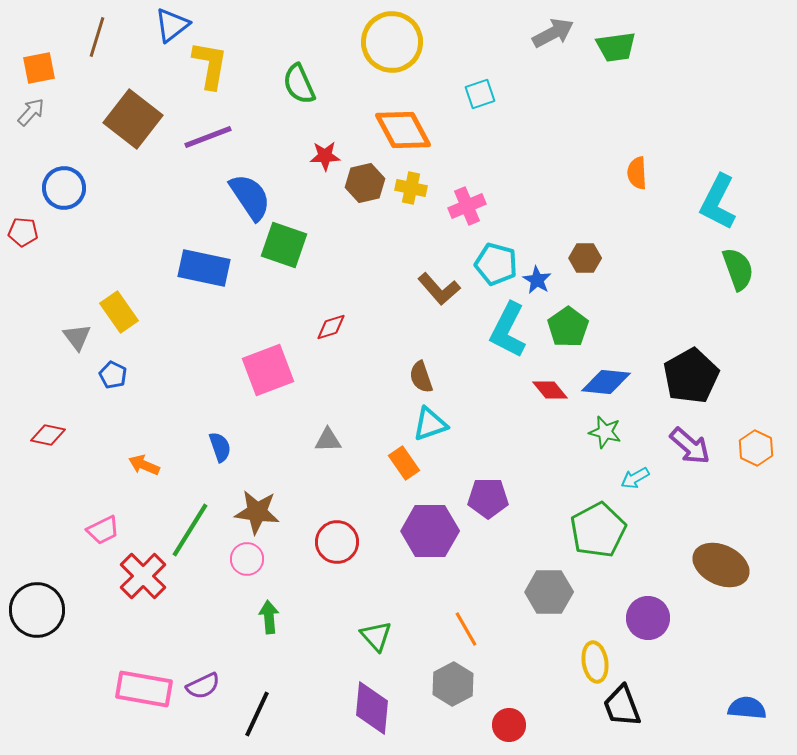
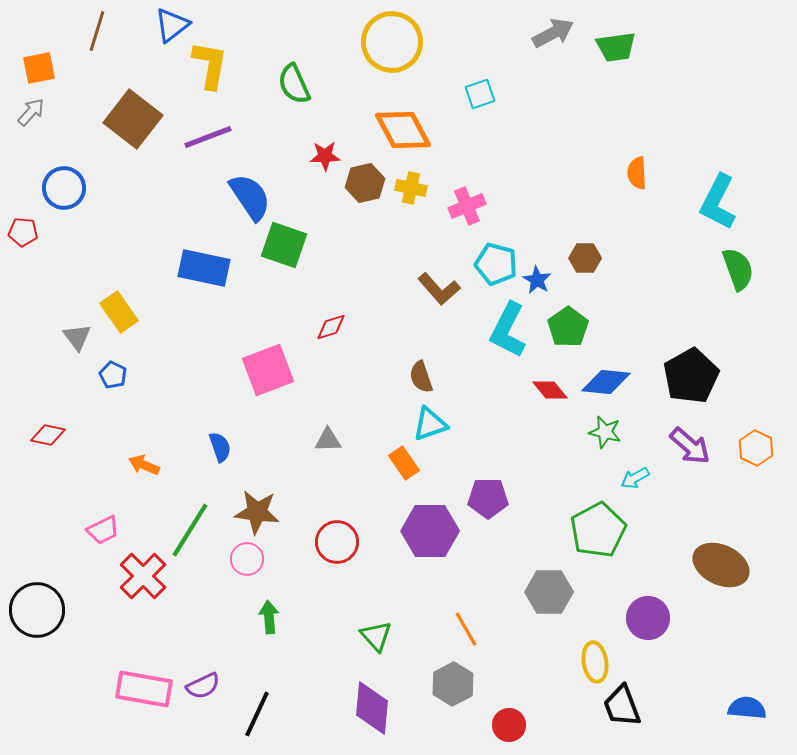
brown line at (97, 37): moved 6 px up
green semicircle at (299, 84): moved 5 px left
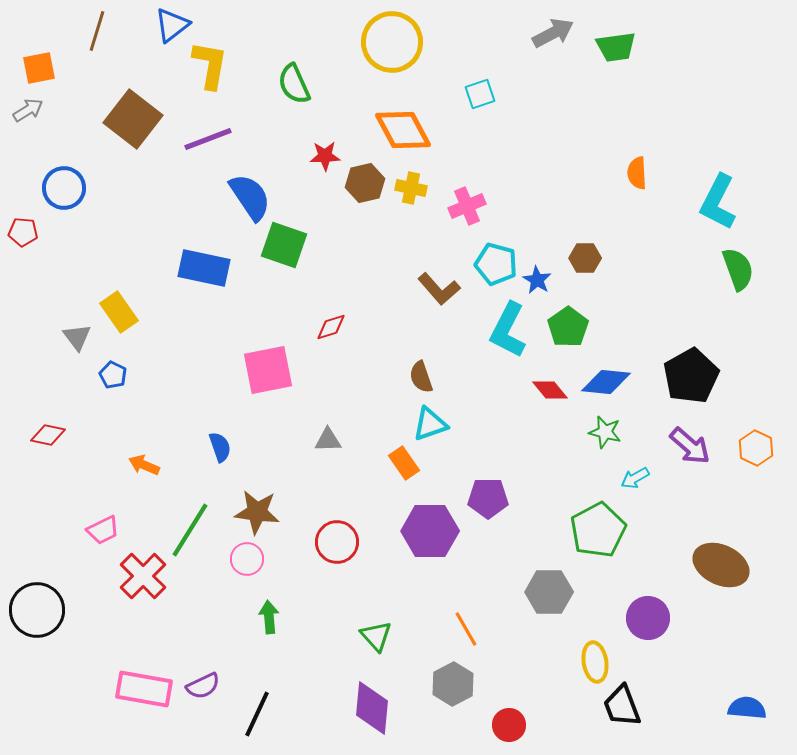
gray arrow at (31, 112): moved 3 px left, 2 px up; rotated 16 degrees clockwise
purple line at (208, 137): moved 2 px down
pink square at (268, 370): rotated 10 degrees clockwise
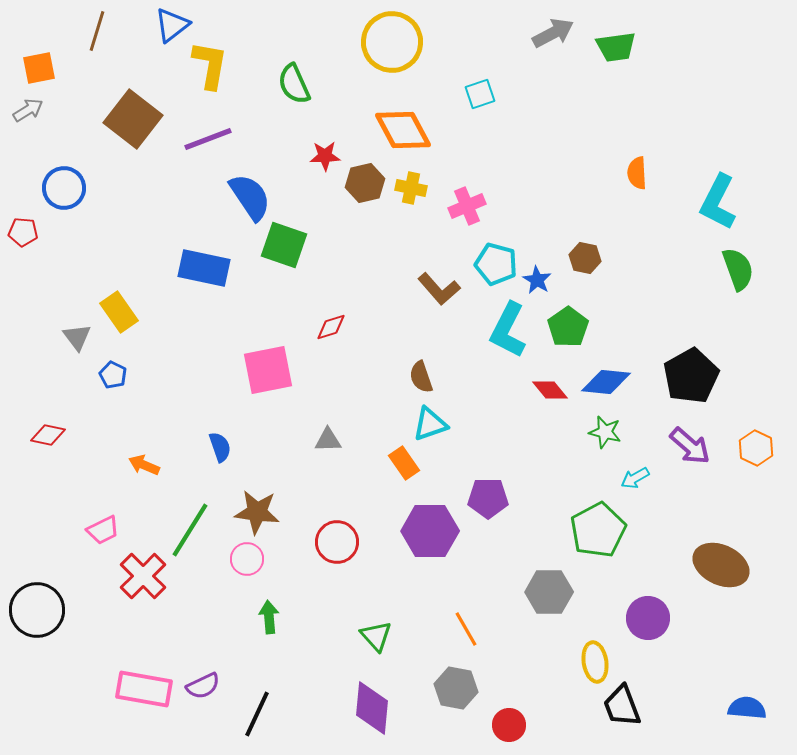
brown hexagon at (585, 258): rotated 12 degrees clockwise
gray hexagon at (453, 684): moved 3 px right, 4 px down; rotated 21 degrees counterclockwise
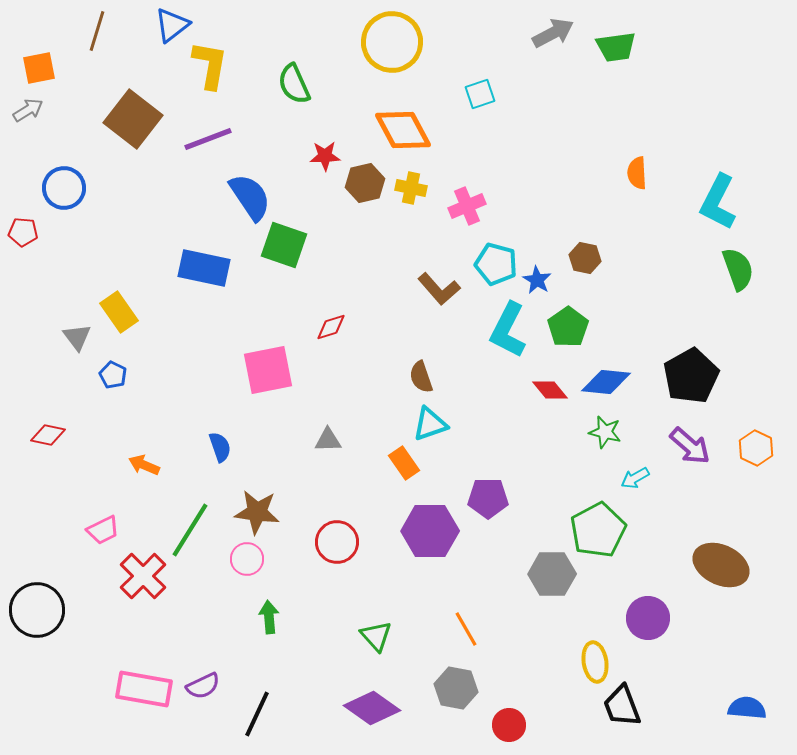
gray hexagon at (549, 592): moved 3 px right, 18 px up
purple diamond at (372, 708): rotated 60 degrees counterclockwise
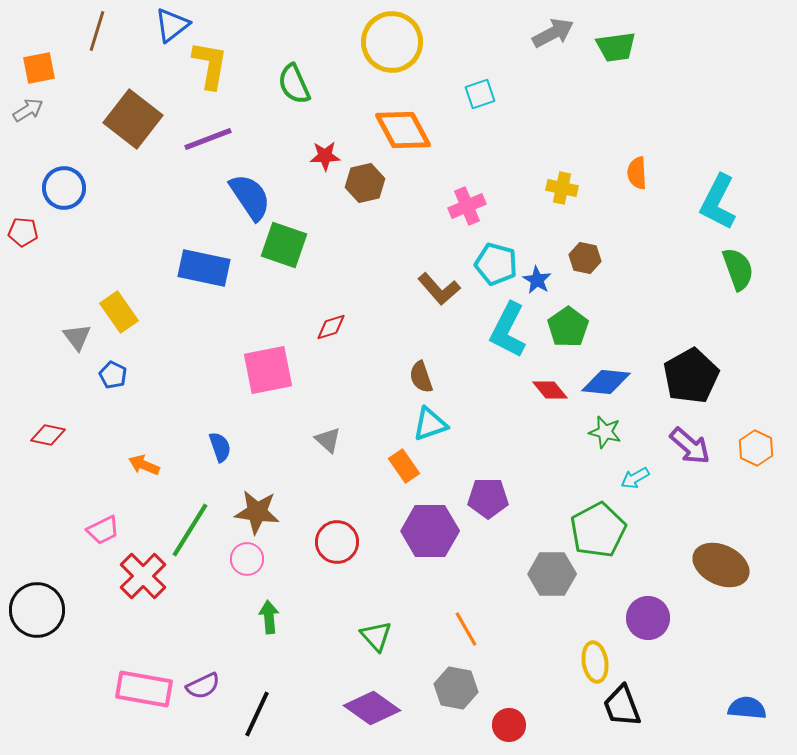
yellow cross at (411, 188): moved 151 px right
gray triangle at (328, 440): rotated 44 degrees clockwise
orange rectangle at (404, 463): moved 3 px down
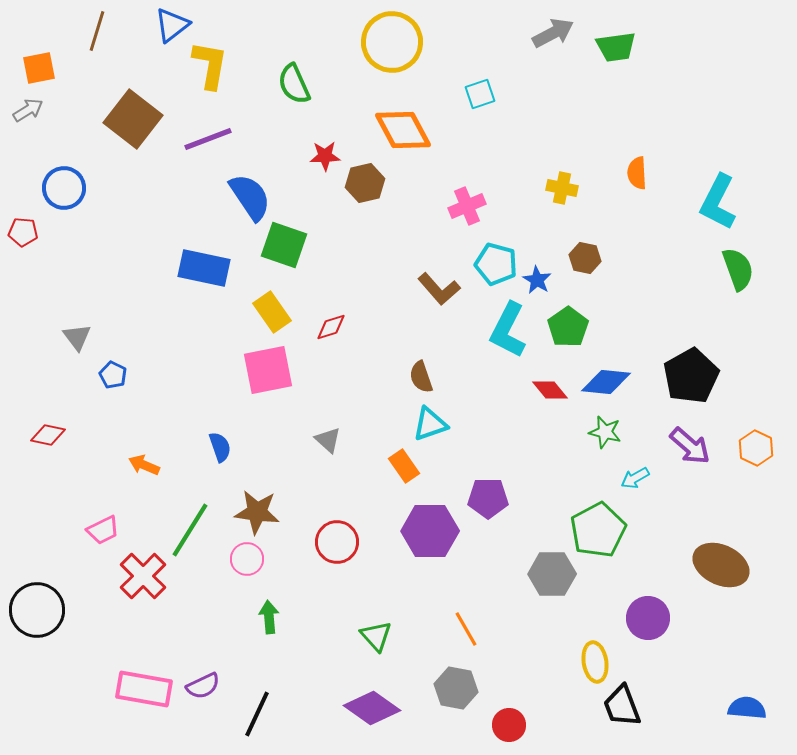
yellow rectangle at (119, 312): moved 153 px right
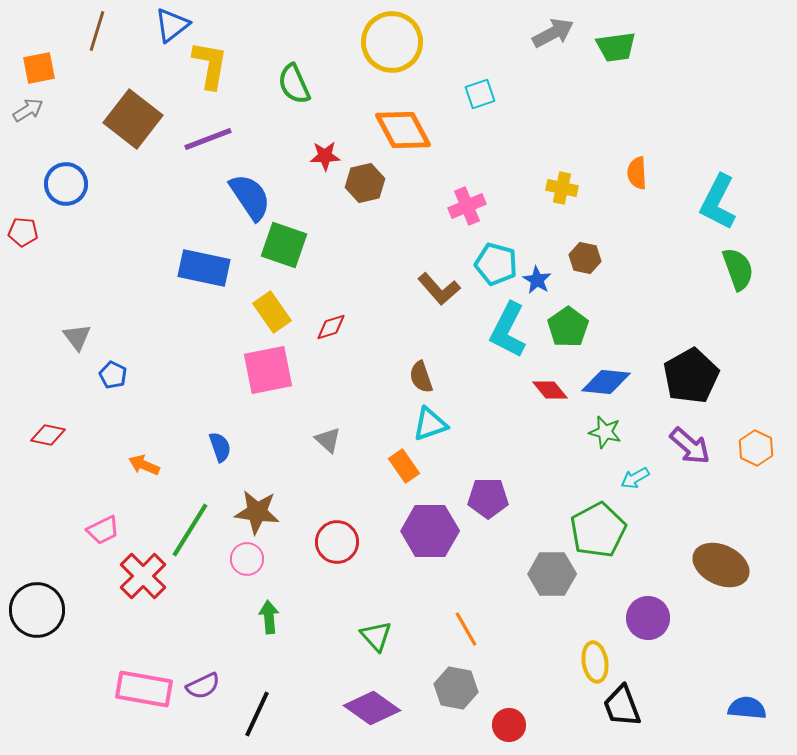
blue circle at (64, 188): moved 2 px right, 4 px up
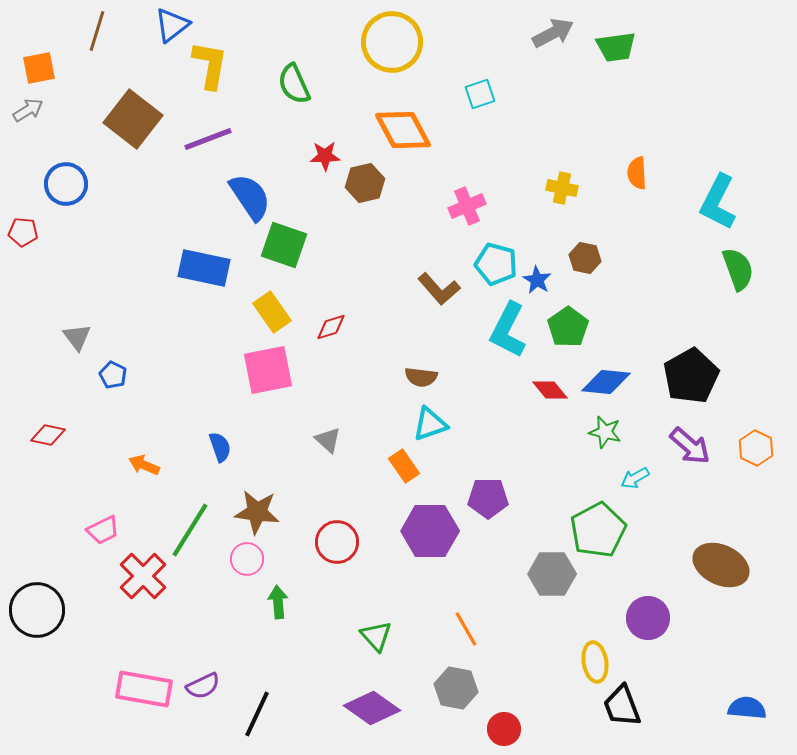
brown semicircle at (421, 377): rotated 64 degrees counterclockwise
green arrow at (269, 617): moved 9 px right, 15 px up
red circle at (509, 725): moved 5 px left, 4 px down
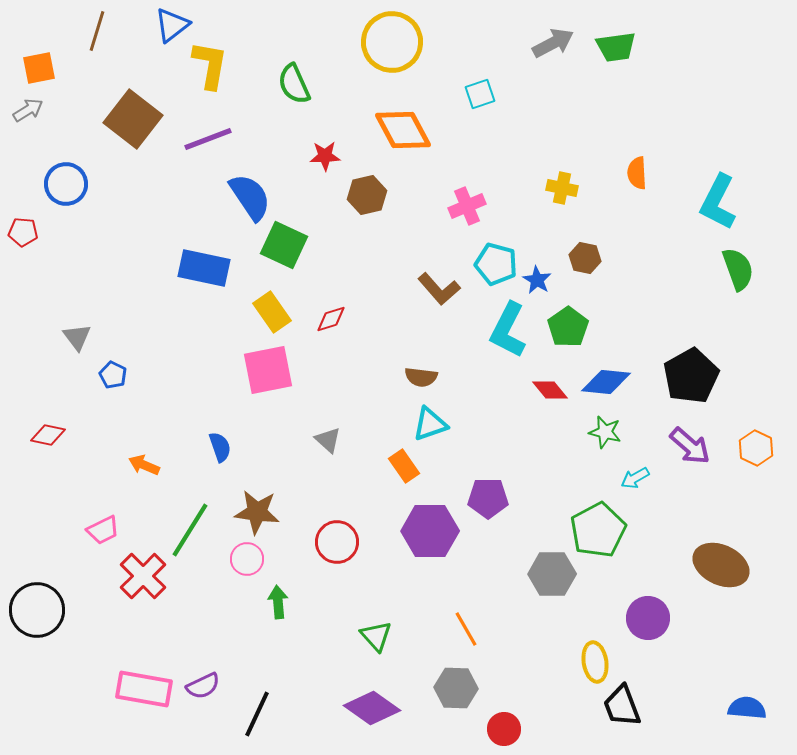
gray arrow at (553, 33): moved 10 px down
brown hexagon at (365, 183): moved 2 px right, 12 px down
green square at (284, 245): rotated 6 degrees clockwise
red diamond at (331, 327): moved 8 px up
gray hexagon at (456, 688): rotated 9 degrees counterclockwise
